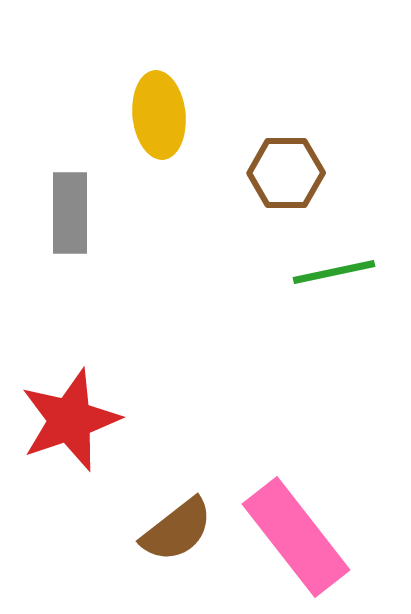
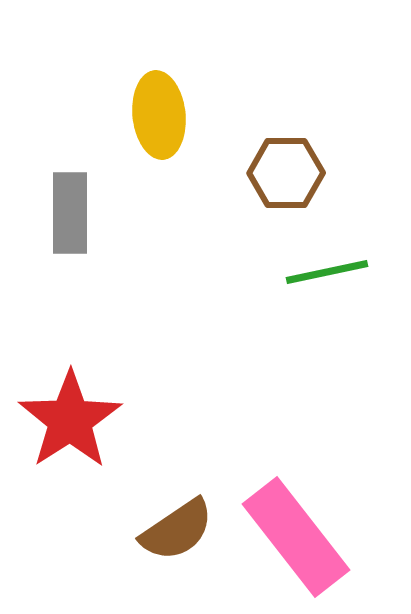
green line: moved 7 px left
red star: rotated 14 degrees counterclockwise
brown semicircle: rotated 4 degrees clockwise
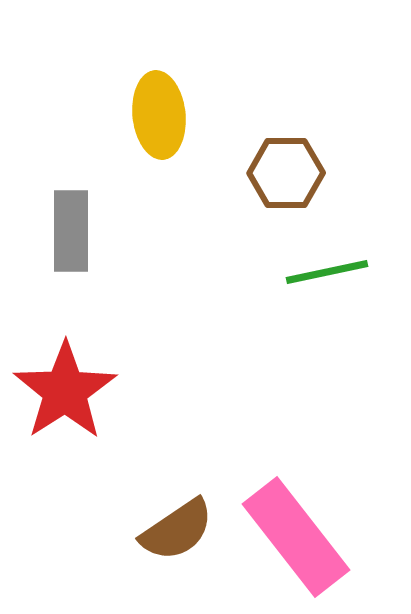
gray rectangle: moved 1 px right, 18 px down
red star: moved 5 px left, 29 px up
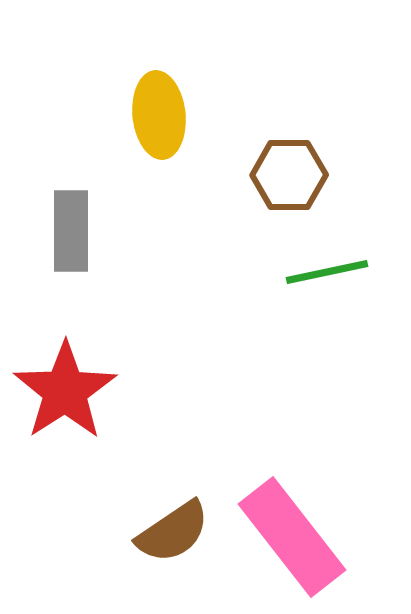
brown hexagon: moved 3 px right, 2 px down
brown semicircle: moved 4 px left, 2 px down
pink rectangle: moved 4 px left
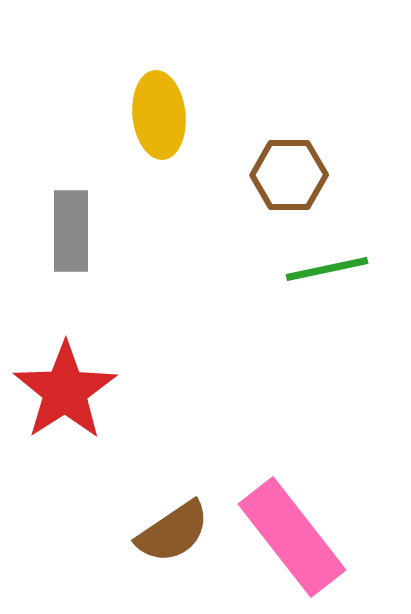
green line: moved 3 px up
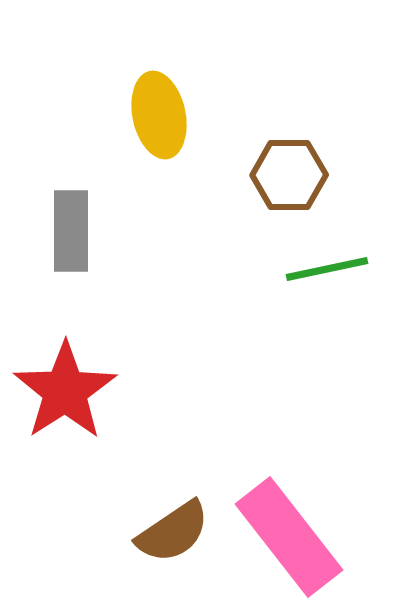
yellow ellipse: rotated 6 degrees counterclockwise
pink rectangle: moved 3 px left
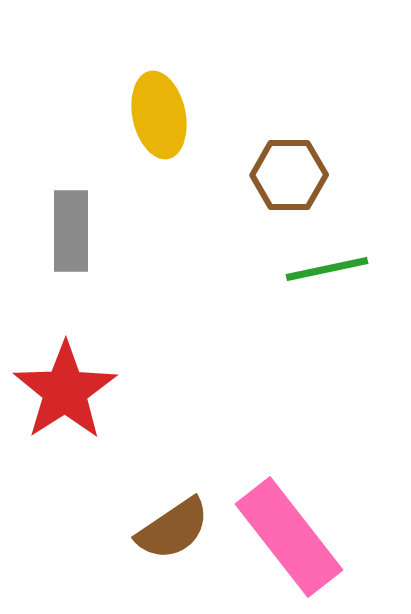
brown semicircle: moved 3 px up
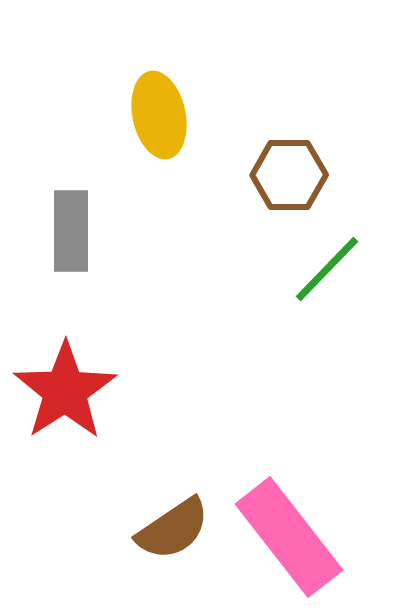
green line: rotated 34 degrees counterclockwise
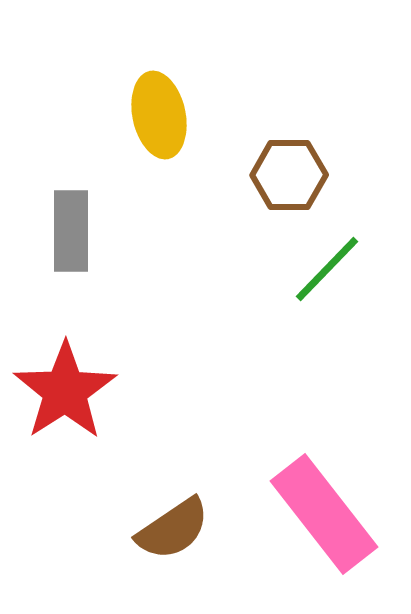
pink rectangle: moved 35 px right, 23 px up
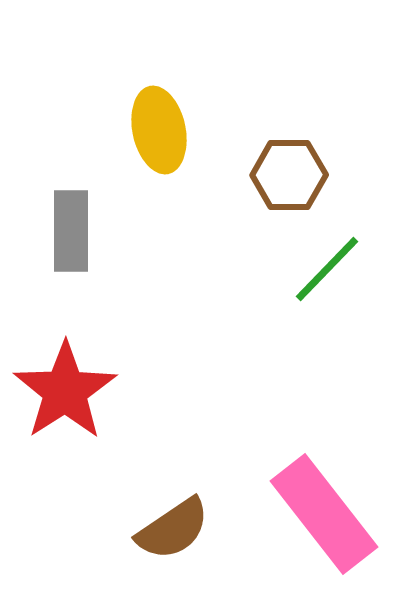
yellow ellipse: moved 15 px down
